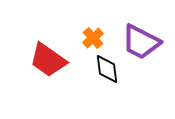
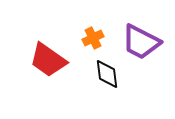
orange cross: rotated 15 degrees clockwise
black diamond: moved 5 px down
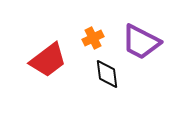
red trapezoid: rotated 72 degrees counterclockwise
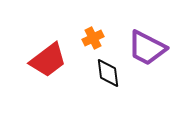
purple trapezoid: moved 6 px right, 6 px down
black diamond: moved 1 px right, 1 px up
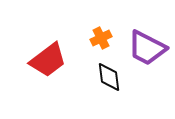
orange cross: moved 8 px right
black diamond: moved 1 px right, 4 px down
